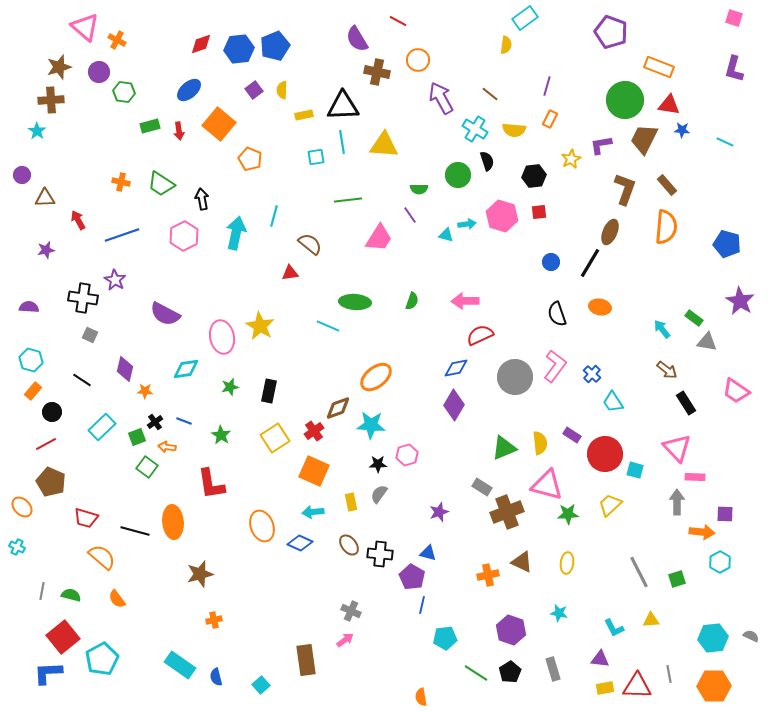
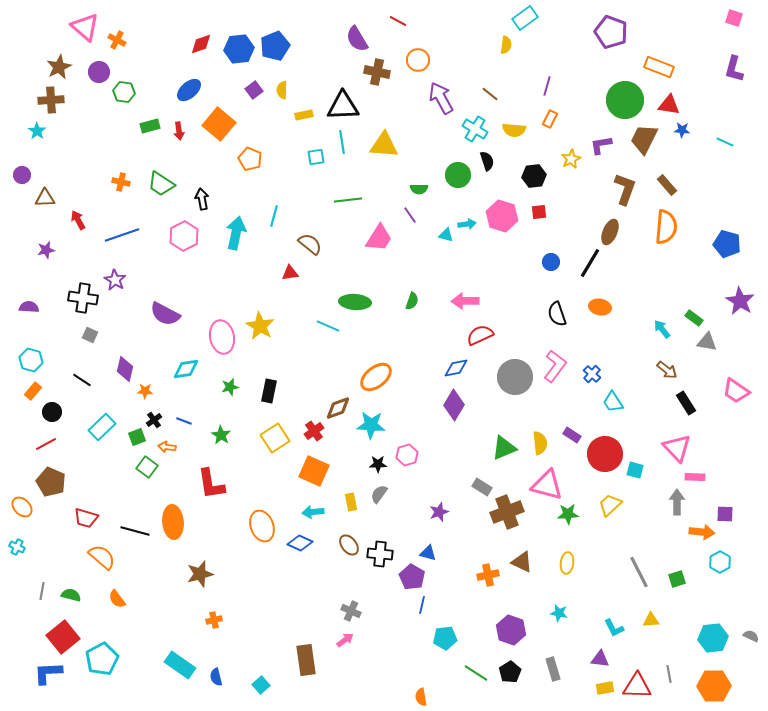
brown star at (59, 67): rotated 10 degrees counterclockwise
black cross at (155, 422): moved 1 px left, 2 px up
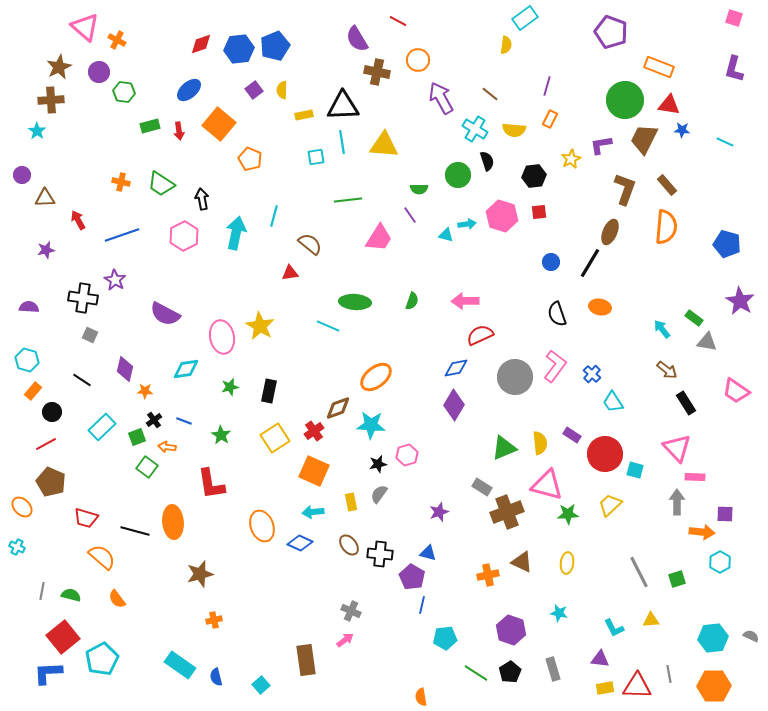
cyan hexagon at (31, 360): moved 4 px left
black star at (378, 464): rotated 12 degrees counterclockwise
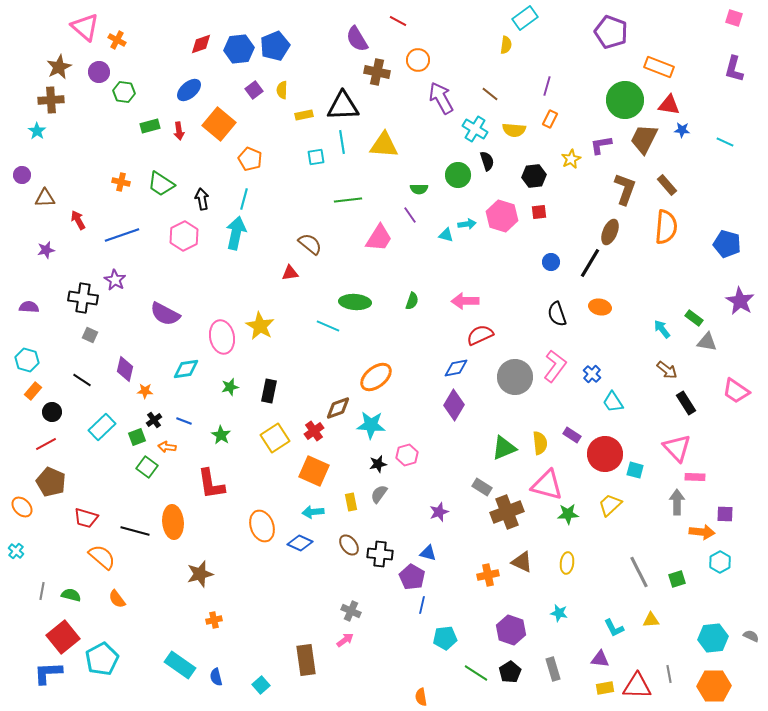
cyan line at (274, 216): moved 30 px left, 17 px up
cyan cross at (17, 547): moved 1 px left, 4 px down; rotated 14 degrees clockwise
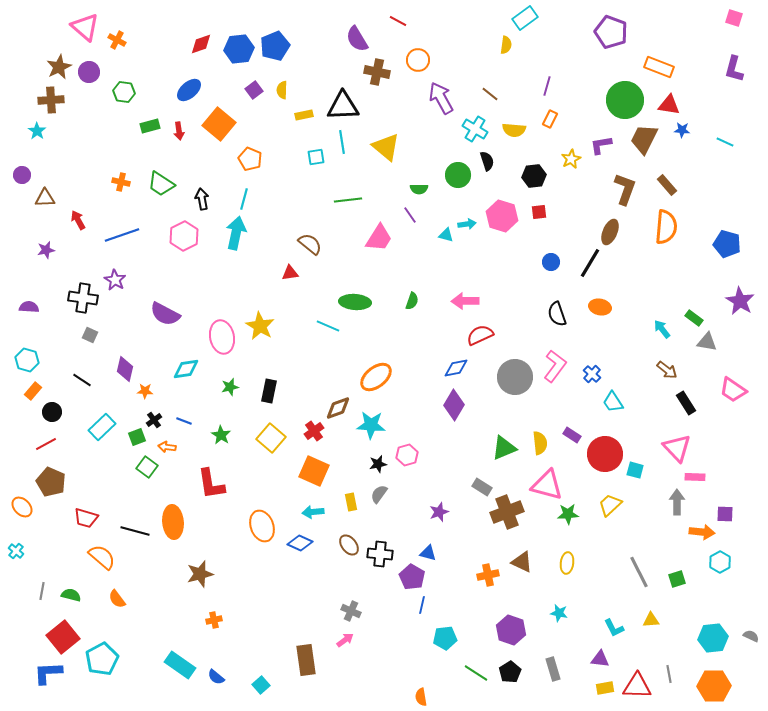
purple circle at (99, 72): moved 10 px left
yellow triangle at (384, 145): moved 2 px right, 2 px down; rotated 36 degrees clockwise
pink trapezoid at (736, 391): moved 3 px left, 1 px up
yellow square at (275, 438): moved 4 px left; rotated 16 degrees counterclockwise
blue semicircle at (216, 677): rotated 36 degrees counterclockwise
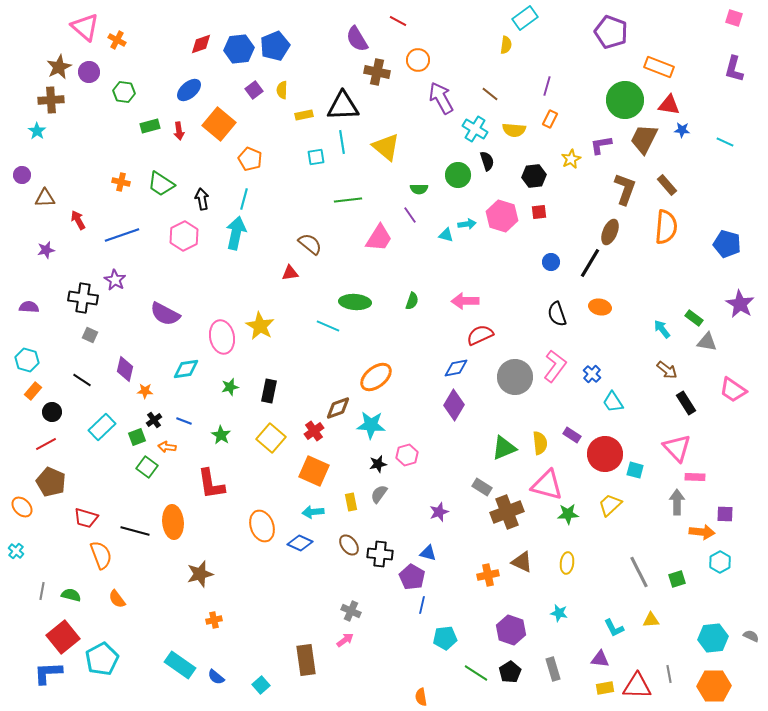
purple star at (740, 301): moved 3 px down
orange semicircle at (102, 557): moved 1 px left, 2 px up; rotated 28 degrees clockwise
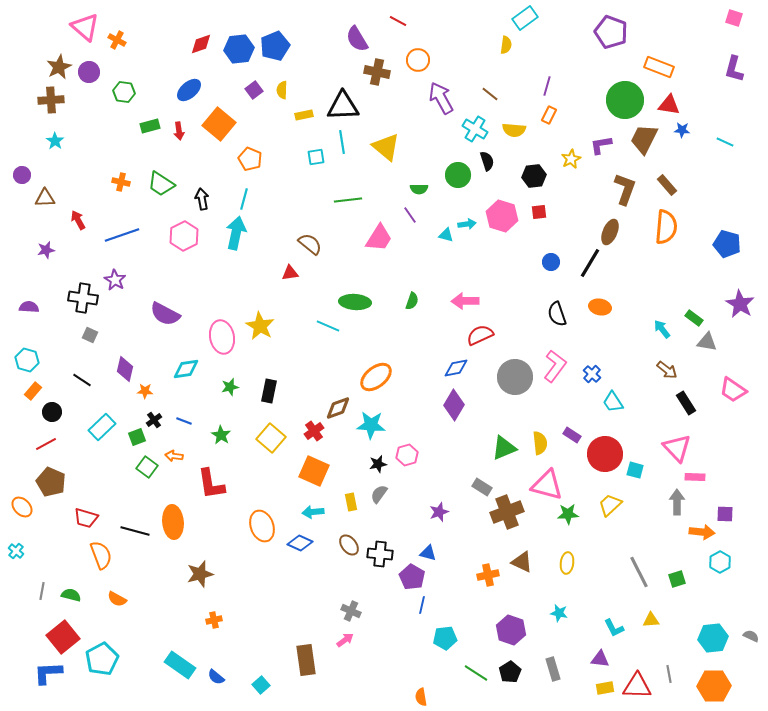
orange rectangle at (550, 119): moved 1 px left, 4 px up
cyan star at (37, 131): moved 18 px right, 10 px down
orange arrow at (167, 447): moved 7 px right, 9 px down
orange semicircle at (117, 599): rotated 24 degrees counterclockwise
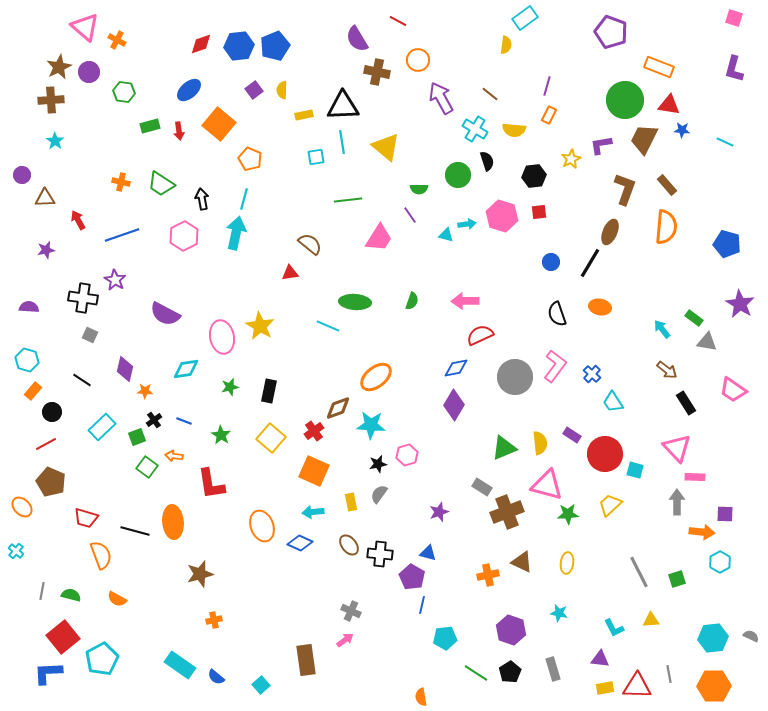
blue hexagon at (239, 49): moved 3 px up
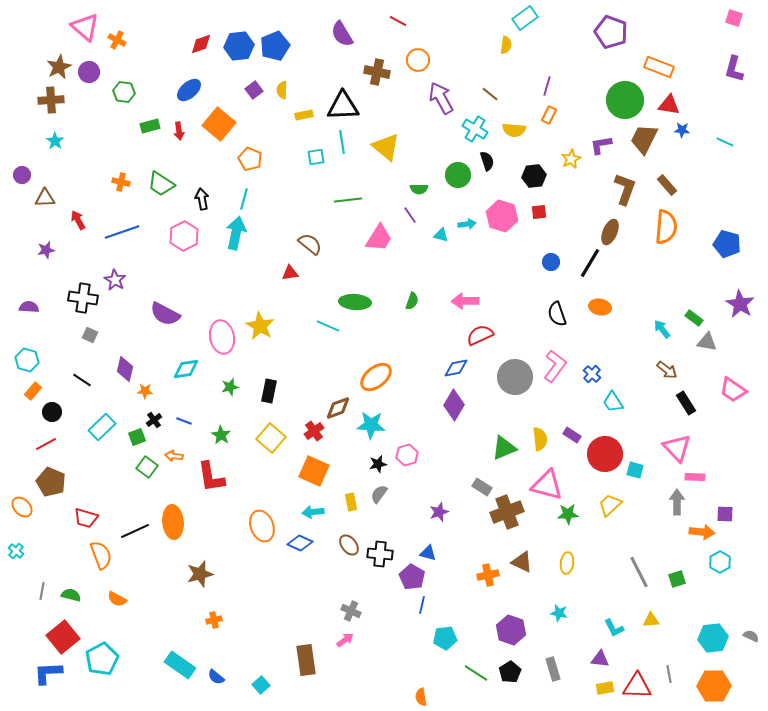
purple semicircle at (357, 39): moved 15 px left, 5 px up
blue line at (122, 235): moved 3 px up
cyan triangle at (446, 235): moved 5 px left
yellow semicircle at (540, 443): moved 4 px up
red L-shape at (211, 484): moved 7 px up
black line at (135, 531): rotated 40 degrees counterclockwise
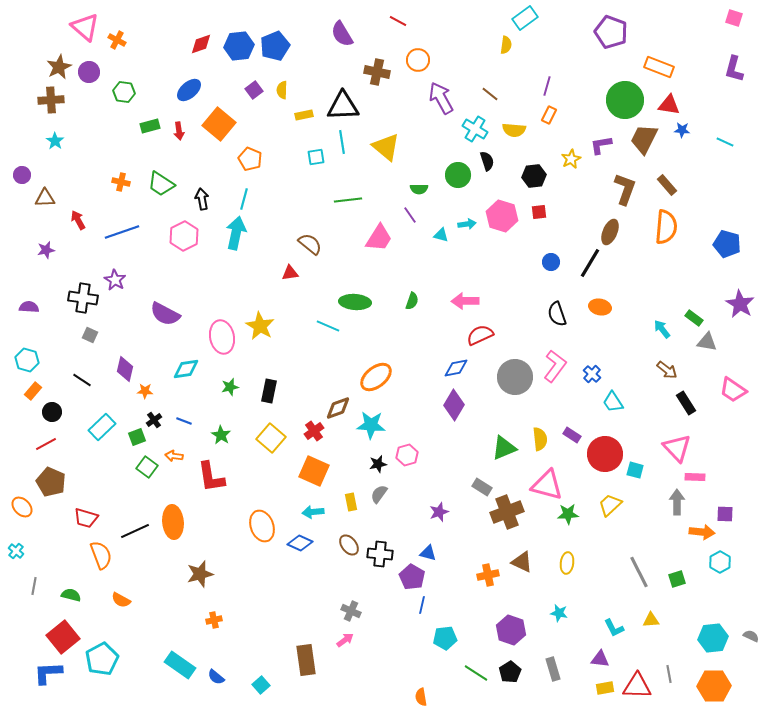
gray line at (42, 591): moved 8 px left, 5 px up
orange semicircle at (117, 599): moved 4 px right, 1 px down
